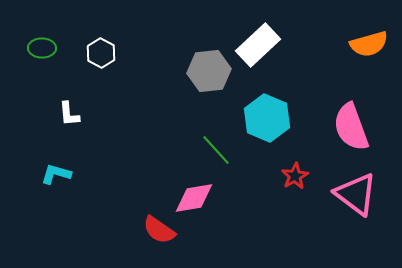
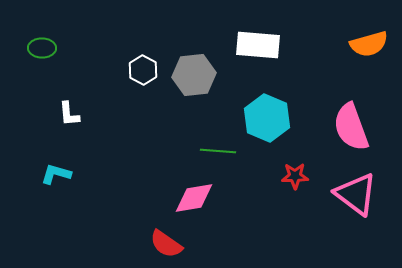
white rectangle: rotated 48 degrees clockwise
white hexagon: moved 42 px right, 17 px down
gray hexagon: moved 15 px left, 4 px down
green line: moved 2 px right, 1 px down; rotated 44 degrees counterclockwise
red star: rotated 28 degrees clockwise
red semicircle: moved 7 px right, 14 px down
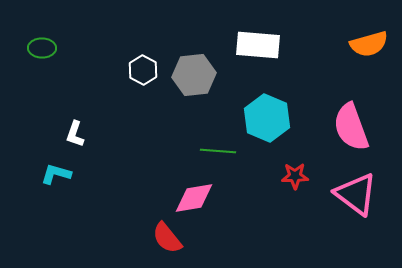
white L-shape: moved 6 px right, 20 px down; rotated 24 degrees clockwise
red semicircle: moved 1 px right, 6 px up; rotated 16 degrees clockwise
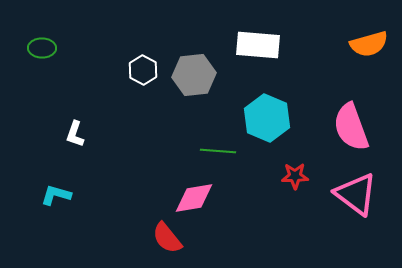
cyan L-shape: moved 21 px down
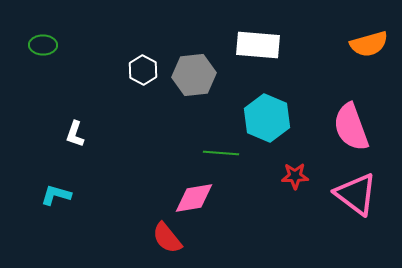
green ellipse: moved 1 px right, 3 px up
green line: moved 3 px right, 2 px down
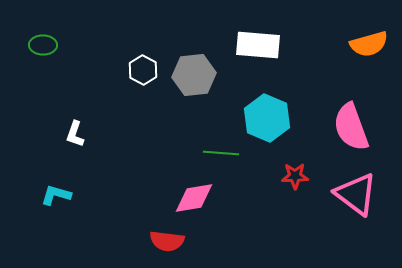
red semicircle: moved 3 px down; rotated 44 degrees counterclockwise
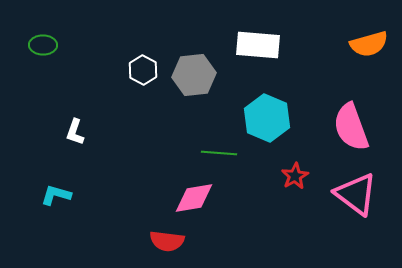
white L-shape: moved 2 px up
green line: moved 2 px left
red star: rotated 28 degrees counterclockwise
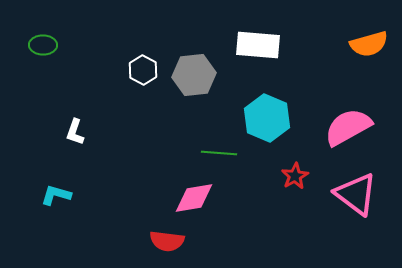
pink semicircle: moved 3 px left; rotated 81 degrees clockwise
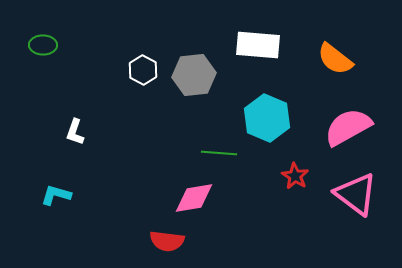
orange semicircle: moved 34 px left, 15 px down; rotated 54 degrees clockwise
red star: rotated 12 degrees counterclockwise
